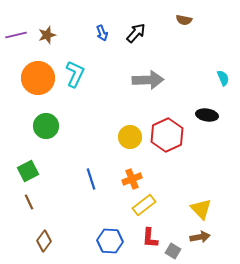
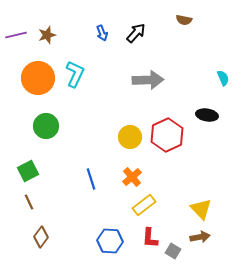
orange cross: moved 2 px up; rotated 18 degrees counterclockwise
brown diamond: moved 3 px left, 4 px up
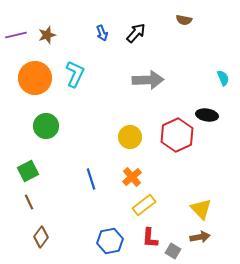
orange circle: moved 3 px left
red hexagon: moved 10 px right
blue hexagon: rotated 15 degrees counterclockwise
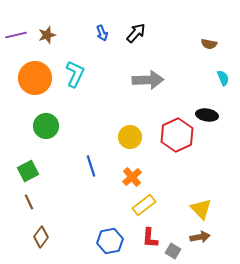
brown semicircle: moved 25 px right, 24 px down
blue line: moved 13 px up
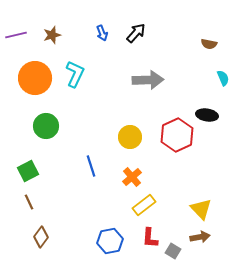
brown star: moved 5 px right
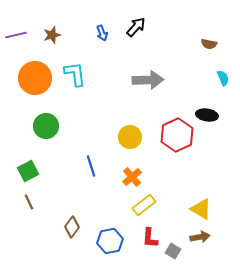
black arrow: moved 6 px up
cyan L-shape: rotated 32 degrees counterclockwise
yellow triangle: rotated 15 degrees counterclockwise
brown diamond: moved 31 px right, 10 px up
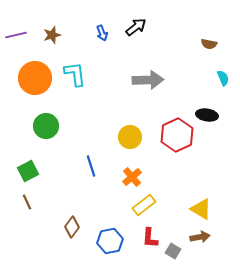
black arrow: rotated 10 degrees clockwise
brown line: moved 2 px left
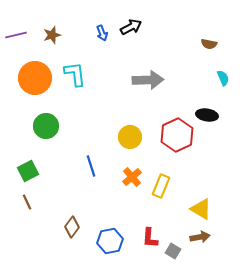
black arrow: moved 5 px left; rotated 10 degrees clockwise
yellow rectangle: moved 17 px right, 19 px up; rotated 30 degrees counterclockwise
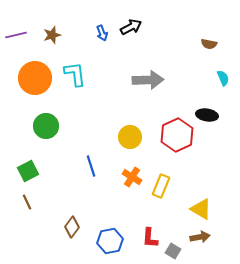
orange cross: rotated 18 degrees counterclockwise
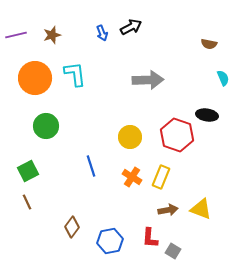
red hexagon: rotated 16 degrees counterclockwise
yellow rectangle: moved 9 px up
yellow triangle: rotated 10 degrees counterclockwise
brown arrow: moved 32 px left, 27 px up
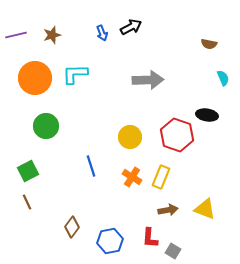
cyan L-shape: rotated 84 degrees counterclockwise
yellow triangle: moved 4 px right
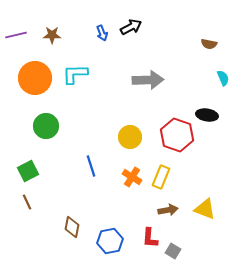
brown star: rotated 18 degrees clockwise
brown diamond: rotated 25 degrees counterclockwise
